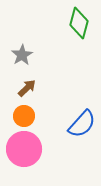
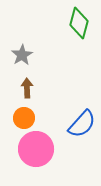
brown arrow: rotated 48 degrees counterclockwise
orange circle: moved 2 px down
pink circle: moved 12 px right
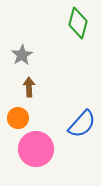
green diamond: moved 1 px left
brown arrow: moved 2 px right, 1 px up
orange circle: moved 6 px left
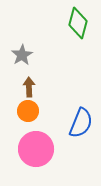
orange circle: moved 10 px right, 7 px up
blue semicircle: moved 1 px left, 1 px up; rotated 20 degrees counterclockwise
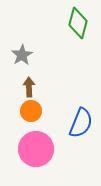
orange circle: moved 3 px right
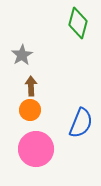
brown arrow: moved 2 px right, 1 px up
orange circle: moved 1 px left, 1 px up
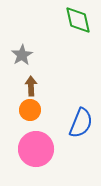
green diamond: moved 3 px up; rotated 28 degrees counterclockwise
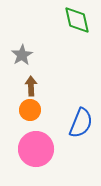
green diamond: moved 1 px left
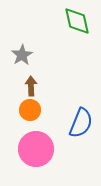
green diamond: moved 1 px down
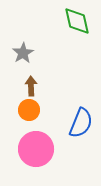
gray star: moved 1 px right, 2 px up
orange circle: moved 1 px left
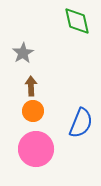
orange circle: moved 4 px right, 1 px down
